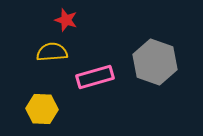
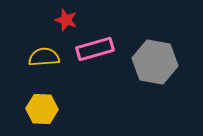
yellow semicircle: moved 8 px left, 5 px down
gray hexagon: rotated 9 degrees counterclockwise
pink rectangle: moved 28 px up
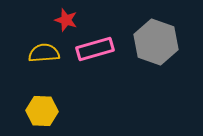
yellow semicircle: moved 4 px up
gray hexagon: moved 1 px right, 20 px up; rotated 9 degrees clockwise
yellow hexagon: moved 2 px down
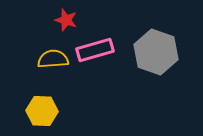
gray hexagon: moved 10 px down
pink rectangle: moved 1 px down
yellow semicircle: moved 9 px right, 6 px down
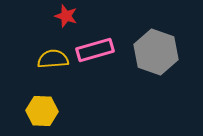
red star: moved 4 px up
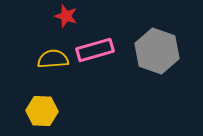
gray hexagon: moved 1 px right, 1 px up
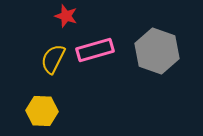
yellow semicircle: rotated 60 degrees counterclockwise
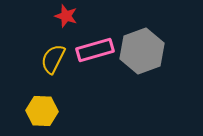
gray hexagon: moved 15 px left; rotated 21 degrees clockwise
